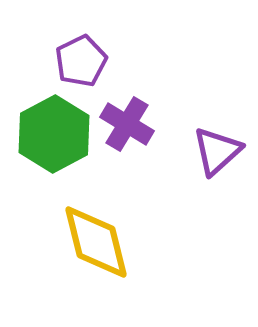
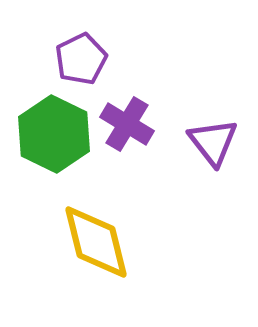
purple pentagon: moved 2 px up
green hexagon: rotated 6 degrees counterclockwise
purple triangle: moved 4 px left, 9 px up; rotated 26 degrees counterclockwise
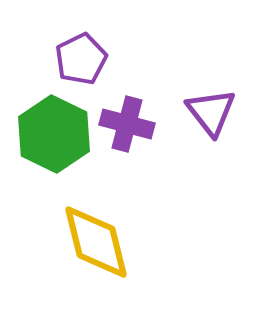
purple cross: rotated 16 degrees counterclockwise
purple triangle: moved 2 px left, 30 px up
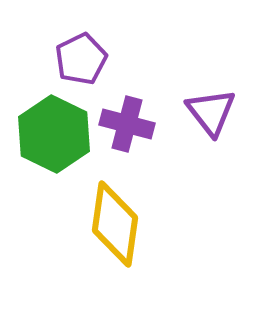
yellow diamond: moved 19 px right, 18 px up; rotated 22 degrees clockwise
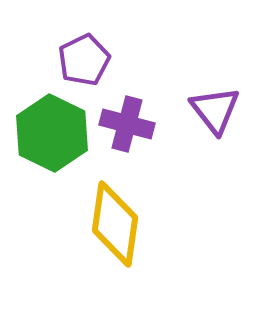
purple pentagon: moved 3 px right, 1 px down
purple triangle: moved 4 px right, 2 px up
green hexagon: moved 2 px left, 1 px up
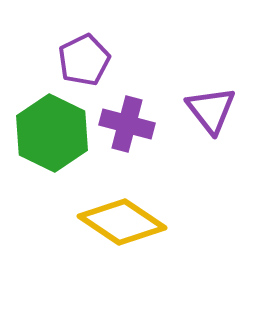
purple triangle: moved 4 px left
yellow diamond: moved 7 px right, 2 px up; rotated 64 degrees counterclockwise
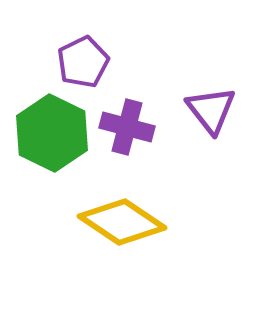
purple pentagon: moved 1 px left, 2 px down
purple cross: moved 3 px down
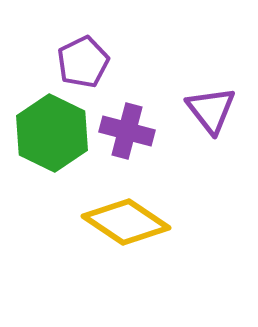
purple cross: moved 4 px down
yellow diamond: moved 4 px right
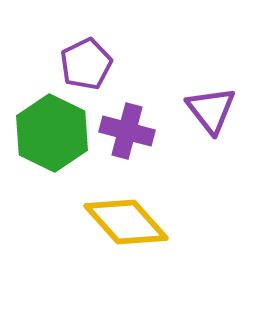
purple pentagon: moved 3 px right, 2 px down
yellow diamond: rotated 14 degrees clockwise
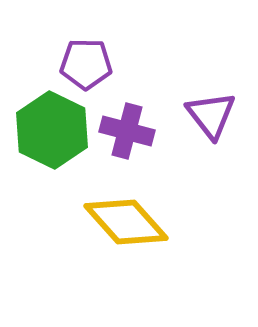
purple pentagon: rotated 27 degrees clockwise
purple triangle: moved 5 px down
green hexagon: moved 3 px up
